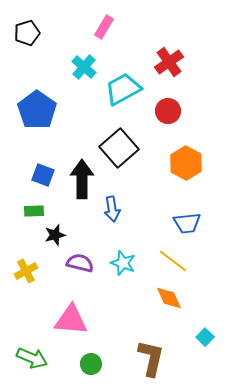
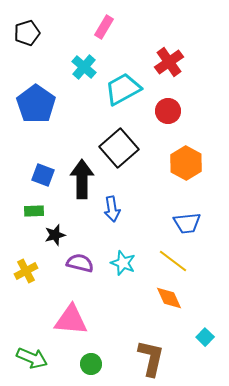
blue pentagon: moved 1 px left, 6 px up
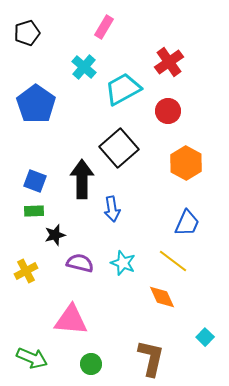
blue square: moved 8 px left, 6 px down
blue trapezoid: rotated 60 degrees counterclockwise
orange diamond: moved 7 px left, 1 px up
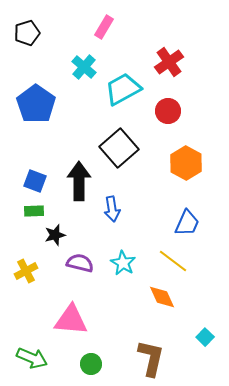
black arrow: moved 3 px left, 2 px down
cyan star: rotated 10 degrees clockwise
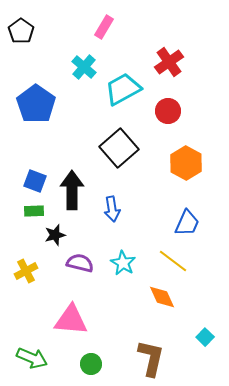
black pentagon: moved 6 px left, 2 px up; rotated 20 degrees counterclockwise
black arrow: moved 7 px left, 9 px down
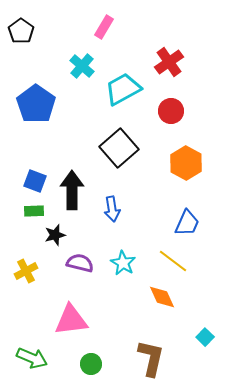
cyan cross: moved 2 px left, 1 px up
red circle: moved 3 px right
pink triangle: rotated 12 degrees counterclockwise
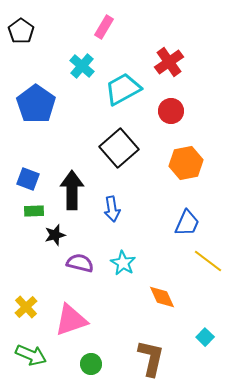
orange hexagon: rotated 20 degrees clockwise
blue square: moved 7 px left, 2 px up
yellow line: moved 35 px right
yellow cross: moved 36 px down; rotated 15 degrees counterclockwise
pink triangle: rotated 12 degrees counterclockwise
green arrow: moved 1 px left, 3 px up
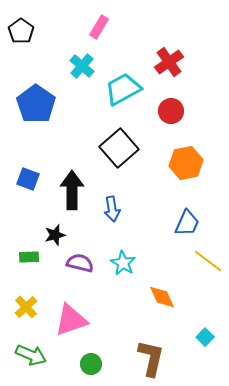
pink rectangle: moved 5 px left
green rectangle: moved 5 px left, 46 px down
